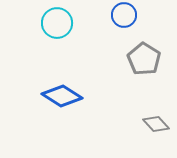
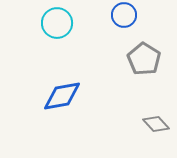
blue diamond: rotated 42 degrees counterclockwise
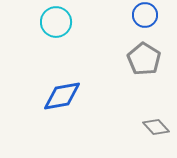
blue circle: moved 21 px right
cyan circle: moved 1 px left, 1 px up
gray diamond: moved 3 px down
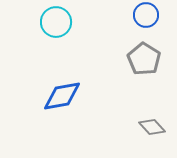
blue circle: moved 1 px right
gray diamond: moved 4 px left
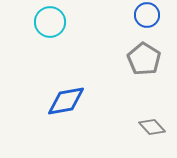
blue circle: moved 1 px right
cyan circle: moved 6 px left
blue diamond: moved 4 px right, 5 px down
